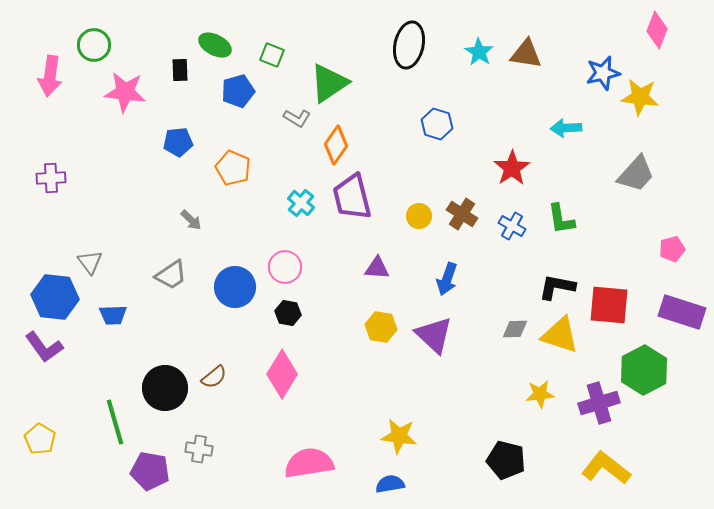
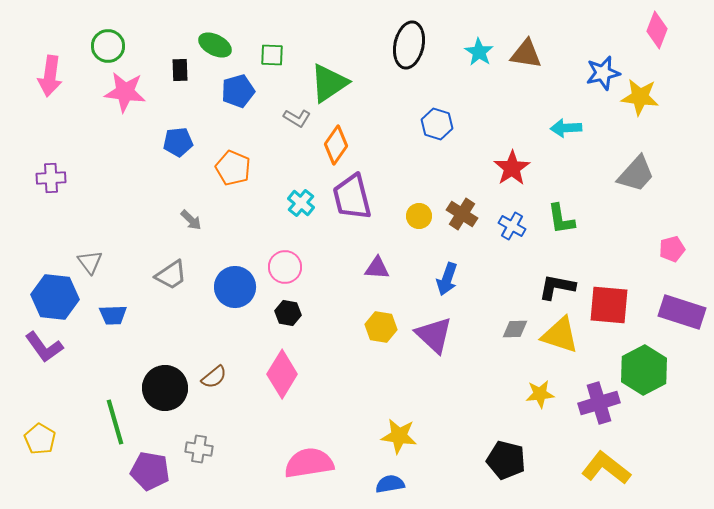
green circle at (94, 45): moved 14 px right, 1 px down
green square at (272, 55): rotated 20 degrees counterclockwise
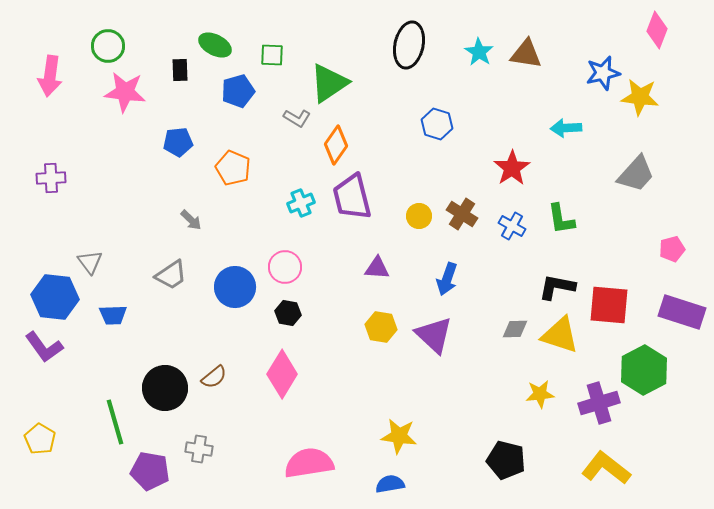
cyan cross at (301, 203): rotated 28 degrees clockwise
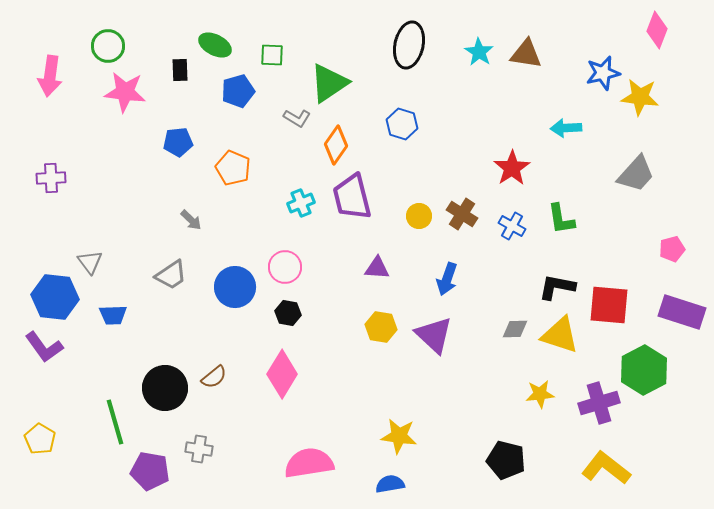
blue hexagon at (437, 124): moved 35 px left
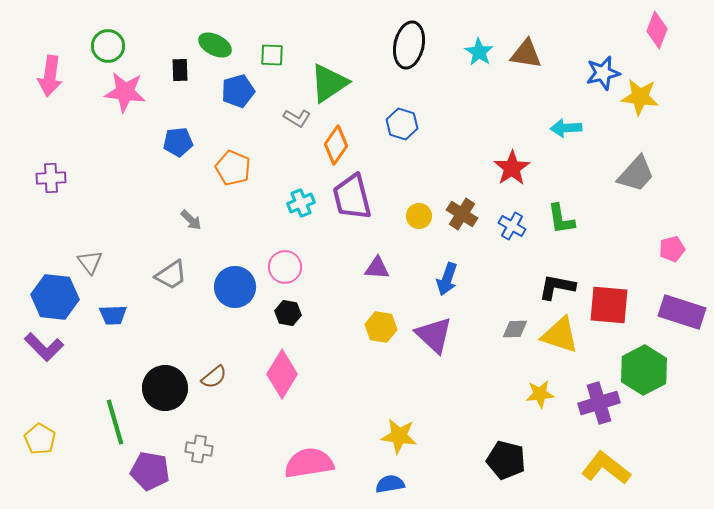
purple L-shape at (44, 347): rotated 9 degrees counterclockwise
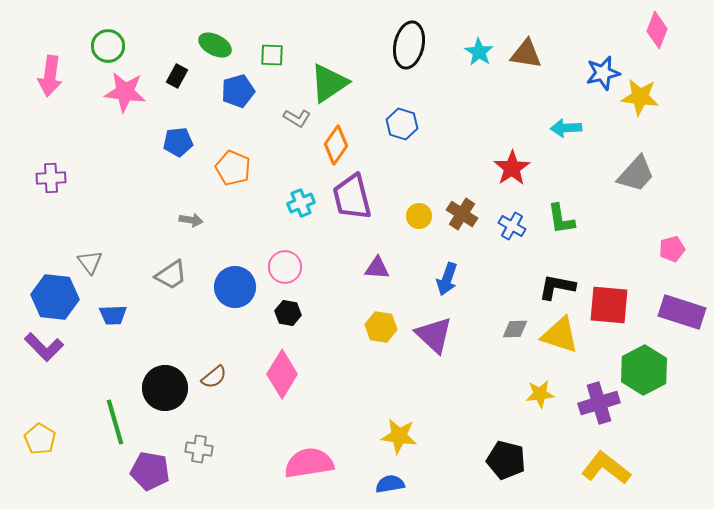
black rectangle at (180, 70): moved 3 px left, 6 px down; rotated 30 degrees clockwise
gray arrow at (191, 220): rotated 35 degrees counterclockwise
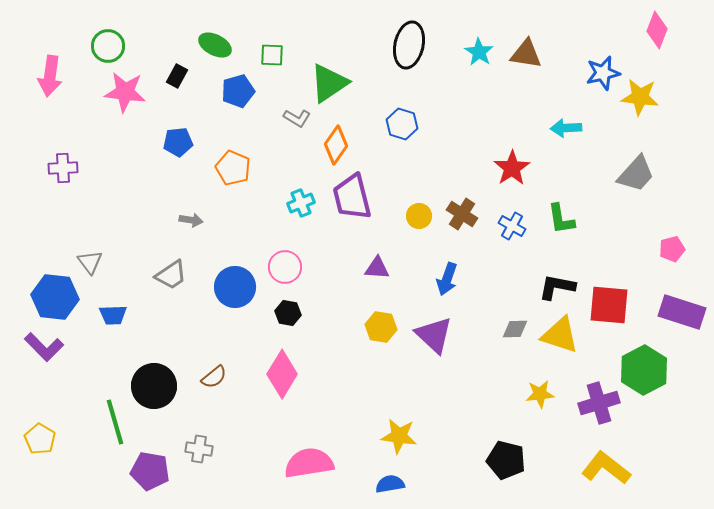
purple cross at (51, 178): moved 12 px right, 10 px up
black circle at (165, 388): moved 11 px left, 2 px up
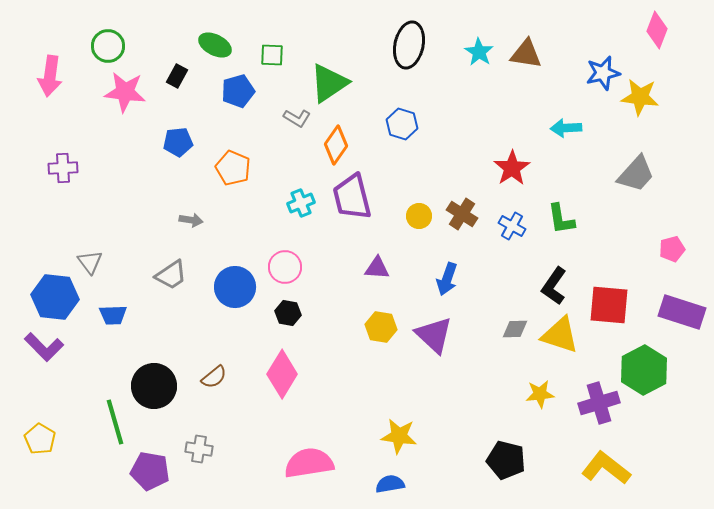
black L-shape at (557, 287): moved 3 px left, 1 px up; rotated 66 degrees counterclockwise
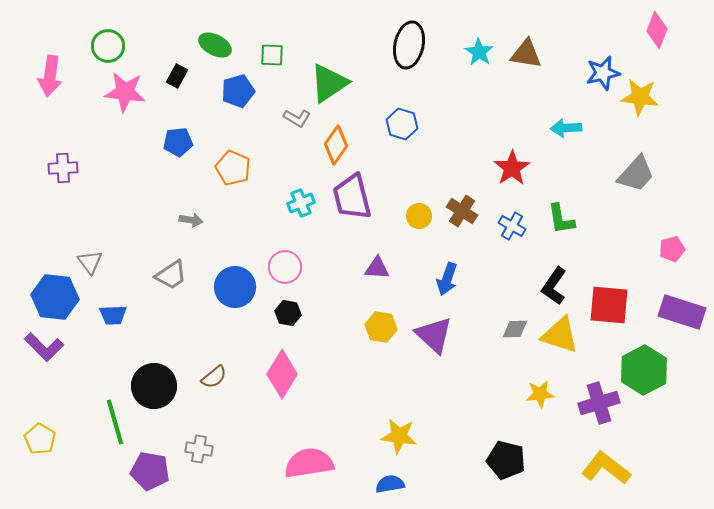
brown cross at (462, 214): moved 3 px up
